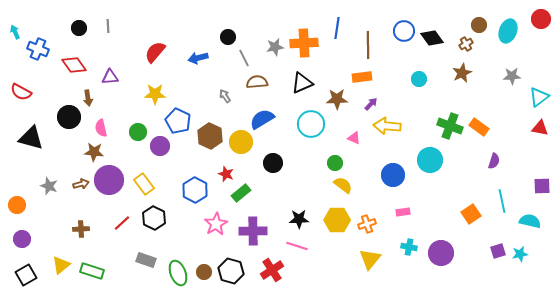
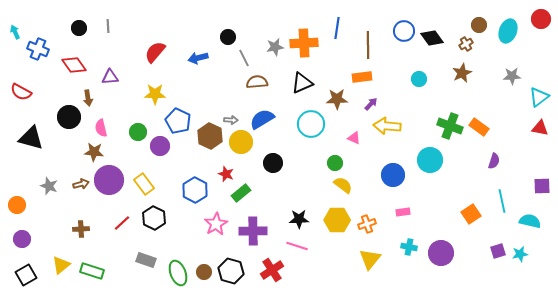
gray arrow at (225, 96): moved 6 px right, 24 px down; rotated 128 degrees clockwise
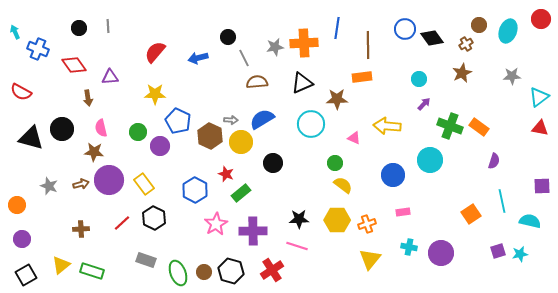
blue circle at (404, 31): moved 1 px right, 2 px up
purple arrow at (371, 104): moved 53 px right
black circle at (69, 117): moved 7 px left, 12 px down
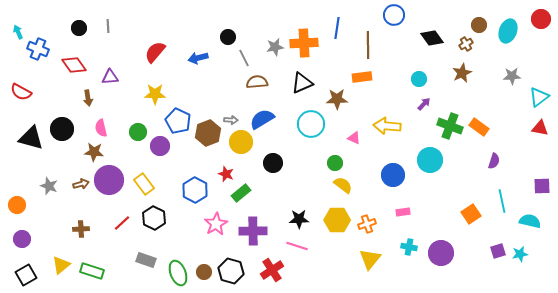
blue circle at (405, 29): moved 11 px left, 14 px up
cyan arrow at (15, 32): moved 3 px right
brown hexagon at (210, 136): moved 2 px left, 3 px up; rotated 15 degrees clockwise
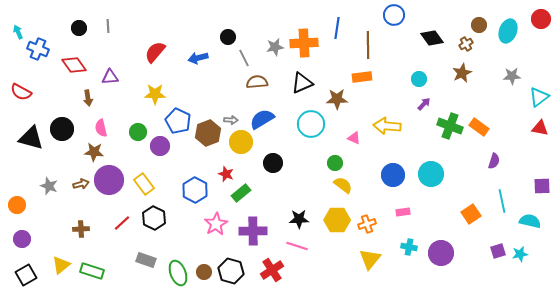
cyan circle at (430, 160): moved 1 px right, 14 px down
